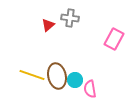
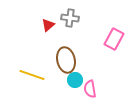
brown ellipse: moved 9 px right, 16 px up
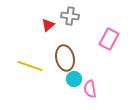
gray cross: moved 2 px up
pink rectangle: moved 5 px left
brown ellipse: moved 1 px left, 2 px up
yellow line: moved 2 px left, 9 px up
cyan circle: moved 1 px left, 1 px up
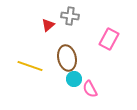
brown ellipse: moved 2 px right
pink semicircle: rotated 18 degrees counterclockwise
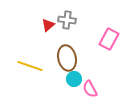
gray cross: moved 3 px left, 4 px down
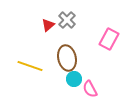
gray cross: rotated 36 degrees clockwise
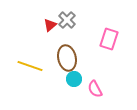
red triangle: moved 2 px right
pink rectangle: rotated 10 degrees counterclockwise
pink semicircle: moved 5 px right
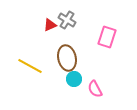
gray cross: rotated 12 degrees counterclockwise
red triangle: rotated 16 degrees clockwise
pink rectangle: moved 2 px left, 2 px up
yellow line: rotated 10 degrees clockwise
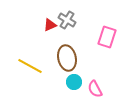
cyan circle: moved 3 px down
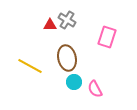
red triangle: rotated 24 degrees clockwise
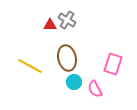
pink rectangle: moved 6 px right, 27 px down
